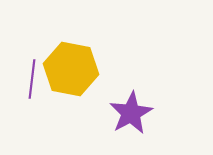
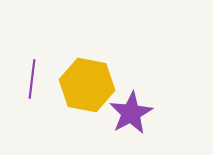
yellow hexagon: moved 16 px right, 16 px down
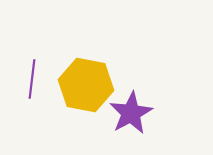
yellow hexagon: moved 1 px left
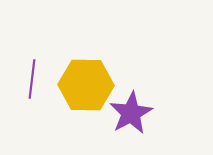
yellow hexagon: rotated 10 degrees counterclockwise
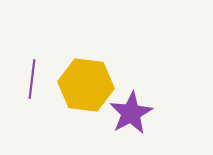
yellow hexagon: rotated 6 degrees clockwise
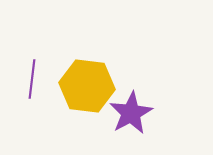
yellow hexagon: moved 1 px right, 1 px down
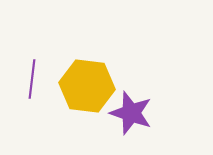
purple star: rotated 24 degrees counterclockwise
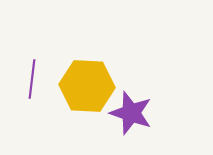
yellow hexagon: rotated 4 degrees counterclockwise
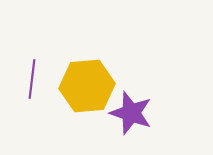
yellow hexagon: rotated 8 degrees counterclockwise
